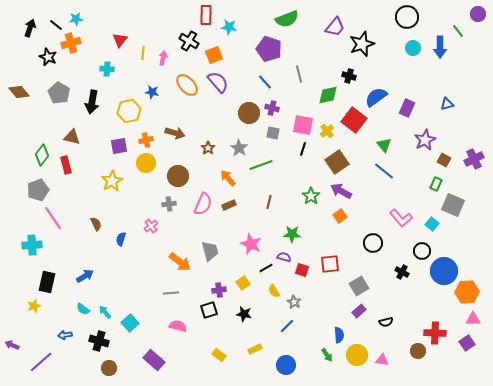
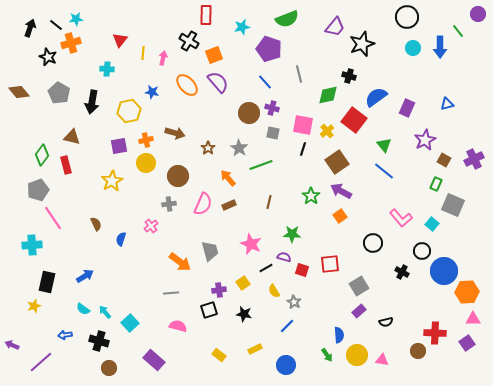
cyan star at (229, 27): moved 13 px right; rotated 21 degrees counterclockwise
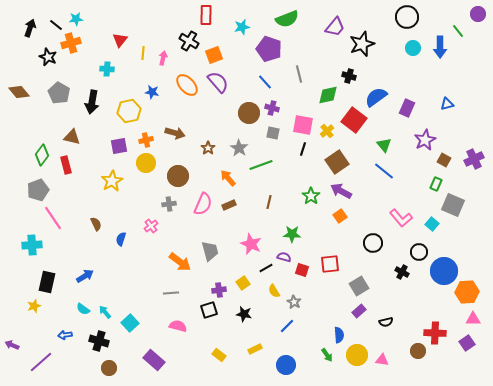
black circle at (422, 251): moved 3 px left, 1 px down
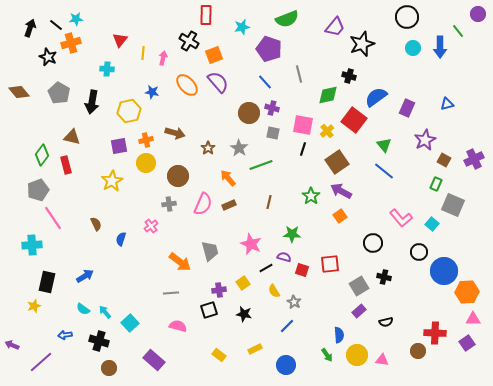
black cross at (402, 272): moved 18 px left, 5 px down; rotated 16 degrees counterclockwise
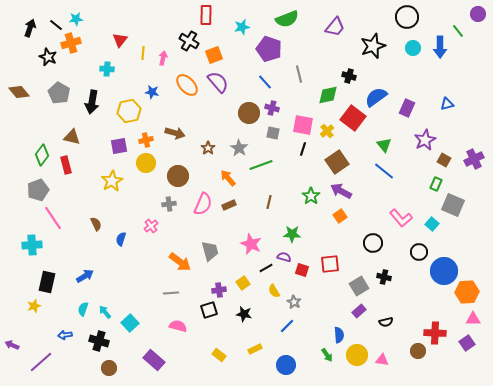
black star at (362, 44): moved 11 px right, 2 px down
red square at (354, 120): moved 1 px left, 2 px up
cyan semicircle at (83, 309): rotated 72 degrees clockwise
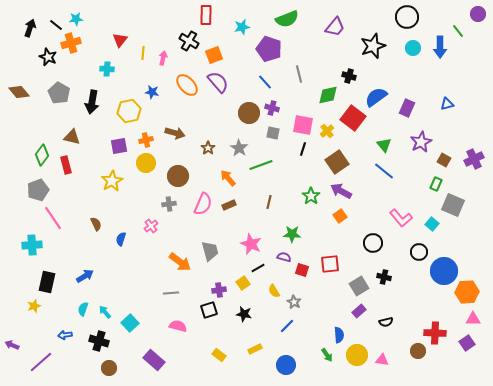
purple star at (425, 140): moved 4 px left, 2 px down
black line at (266, 268): moved 8 px left
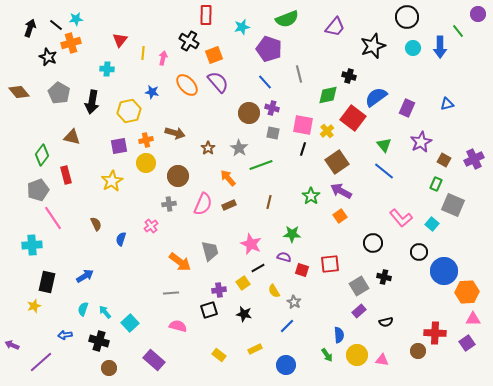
red rectangle at (66, 165): moved 10 px down
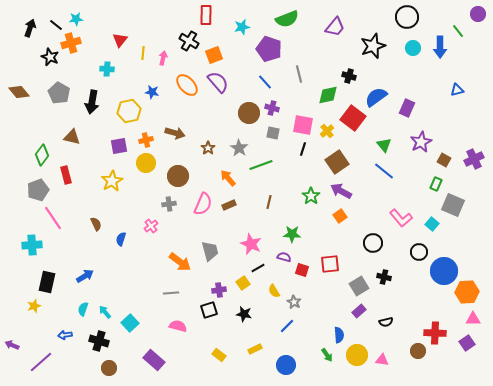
black star at (48, 57): moved 2 px right
blue triangle at (447, 104): moved 10 px right, 14 px up
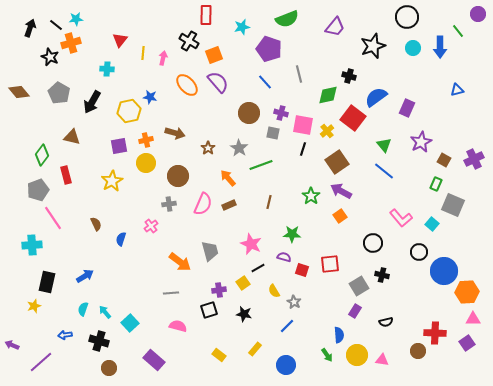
blue star at (152, 92): moved 2 px left, 5 px down
black arrow at (92, 102): rotated 20 degrees clockwise
purple cross at (272, 108): moved 9 px right, 5 px down
black cross at (384, 277): moved 2 px left, 2 px up
purple rectangle at (359, 311): moved 4 px left; rotated 16 degrees counterclockwise
yellow rectangle at (255, 349): rotated 24 degrees counterclockwise
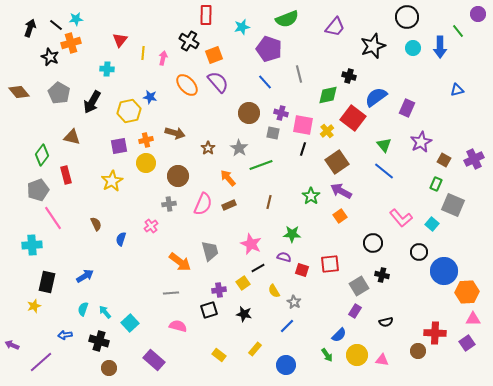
blue semicircle at (339, 335): rotated 49 degrees clockwise
